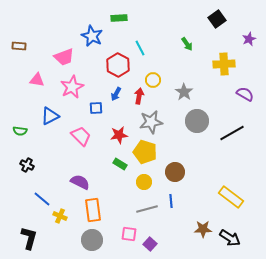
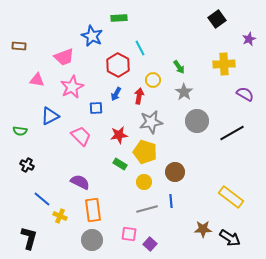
green arrow at (187, 44): moved 8 px left, 23 px down
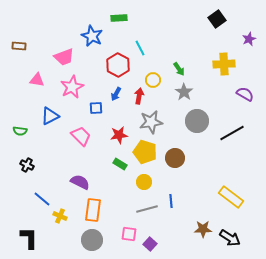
green arrow at (179, 67): moved 2 px down
brown circle at (175, 172): moved 14 px up
orange rectangle at (93, 210): rotated 15 degrees clockwise
black L-shape at (29, 238): rotated 15 degrees counterclockwise
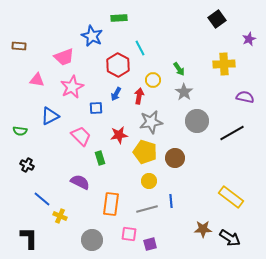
purple semicircle at (245, 94): moved 3 px down; rotated 18 degrees counterclockwise
green rectangle at (120, 164): moved 20 px left, 6 px up; rotated 40 degrees clockwise
yellow circle at (144, 182): moved 5 px right, 1 px up
orange rectangle at (93, 210): moved 18 px right, 6 px up
purple square at (150, 244): rotated 32 degrees clockwise
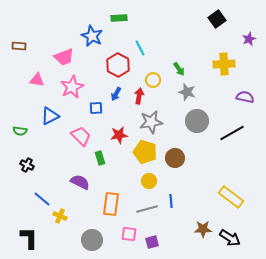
gray star at (184, 92): moved 3 px right; rotated 18 degrees counterclockwise
purple square at (150, 244): moved 2 px right, 2 px up
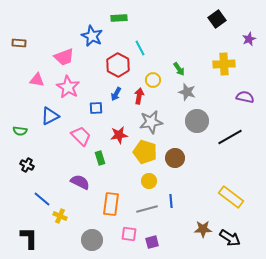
brown rectangle at (19, 46): moved 3 px up
pink star at (72, 87): moved 4 px left; rotated 15 degrees counterclockwise
black line at (232, 133): moved 2 px left, 4 px down
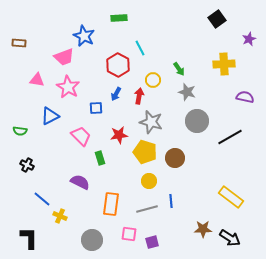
blue star at (92, 36): moved 8 px left
gray star at (151, 122): rotated 25 degrees clockwise
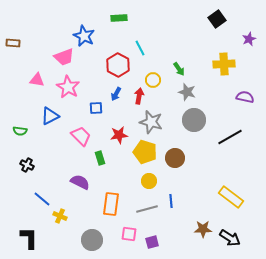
brown rectangle at (19, 43): moved 6 px left
gray circle at (197, 121): moved 3 px left, 1 px up
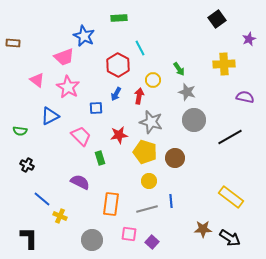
pink triangle at (37, 80): rotated 28 degrees clockwise
purple square at (152, 242): rotated 32 degrees counterclockwise
